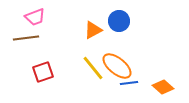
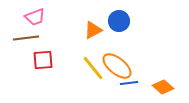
red square: moved 12 px up; rotated 15 degrees clockwise
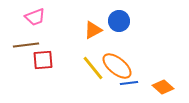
brown line: moved 7 px down
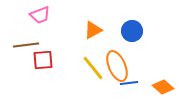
pink trapezoid: moved 5 px right, 2 px up
blue circle: moved 13 px right, 10 px down
orange ellipse: rotated 28 degrees clockwise
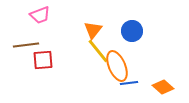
orange triangle: rotated 24 degrees counterclockwise
yellow line: moved 5 px right, 17 px up
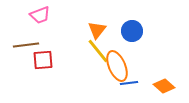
orange triangle: moved 4 px right
orange diamond: moved 1 px right, 1 px up
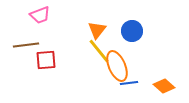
yellow line: moved 1 px right
red square: moved 3 px right
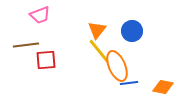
orange diamond: moved 1 px left, 1 px down; rotated 30 degrees counterclockwise
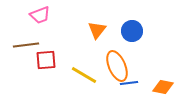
yellow line: moved 15 px left, 24 px down; rotated 20 degrees counterclockwise
